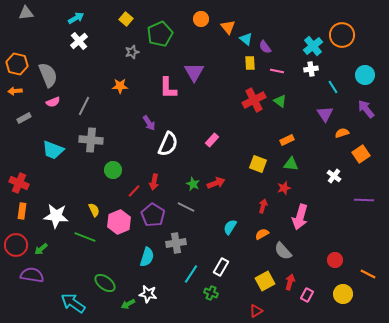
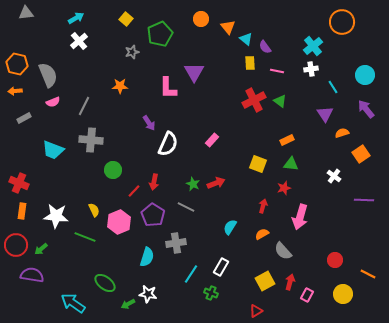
orange circle at (342, 35): moved 13 px up
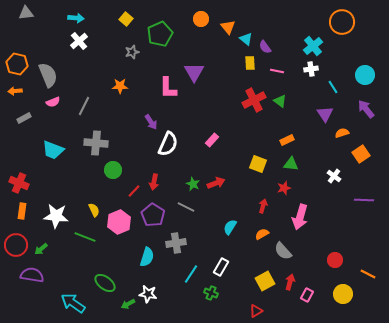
cyan arrow at (76, 18): rotated 35 degrees clockwise
purple arrow at (149, 123): moved 2 px right, 1 px up
gray cross at (91, 140): moved 5 px right, 3 px down
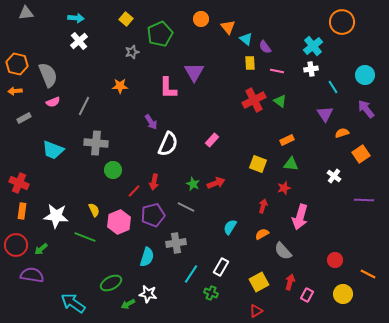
purple pentagon at (153, 215): rotated 25 degrees clockwise
yellow square at (265, 281): moved 6 px left, 1 px down
green ellipse at (105, 283): moved 6 px right; rotated 65 degrees counterclockwise
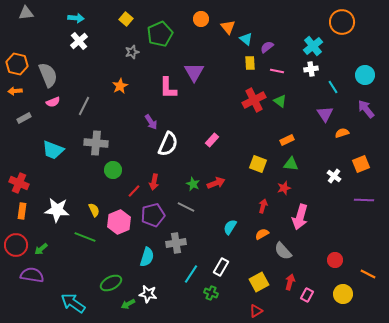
purple semicircle at (265, 47): moved 2 px right; rotated 88 degrees clockwise
orange star at (120, 86): rotated 28 degrees counterclockwise
orange square at (361, 154): moved 10 px down; rotated 12 degrees clockwise
white star at (56, 216): moved 1 px right, 6 px up
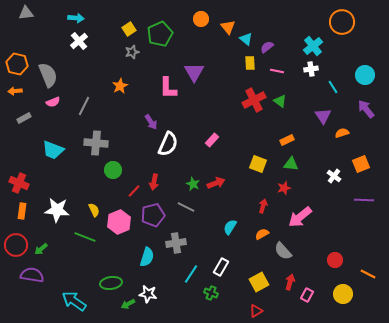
yellow square at (126, 19): moved 3 px right, 10 px down; rotated 16 degrees clockwise
purple triangle at (325, 114): moved 2 px left, 2 px down
pink arrow at (300, 217): rotated 35 degrees clockwise
green ellipse at (111, 283): rotated 20 degrees clockwise
cyan arrow at (73, 303): moved 1 px right, 2 px up
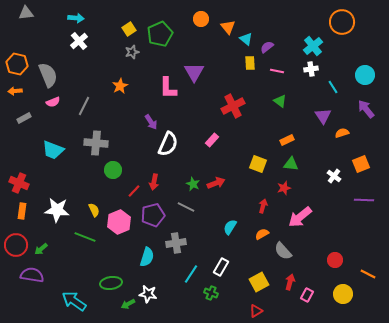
red cross at (254, 100): moved 21 px left, 6 px down
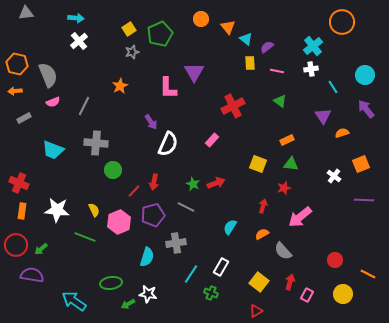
yellow square at (259, 282): rotated 24 degrees counterclockwise
